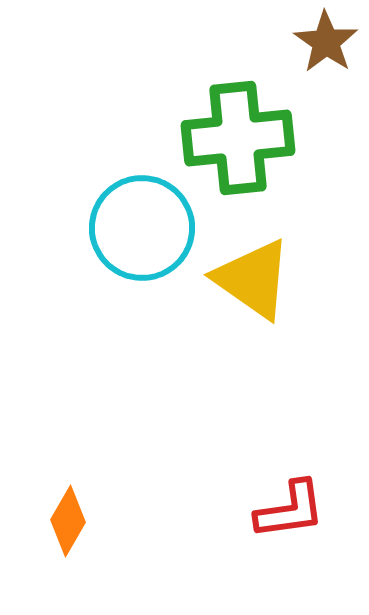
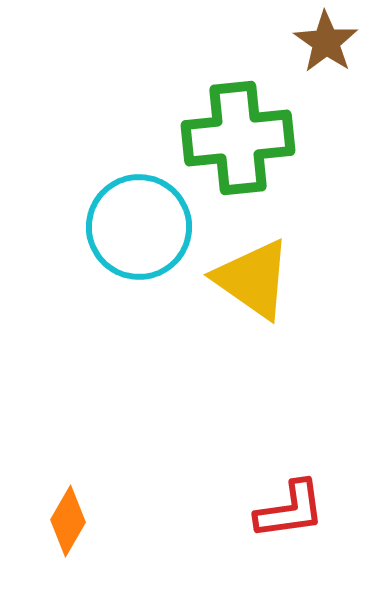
cyan circle: moved 3 px left, 1 px up
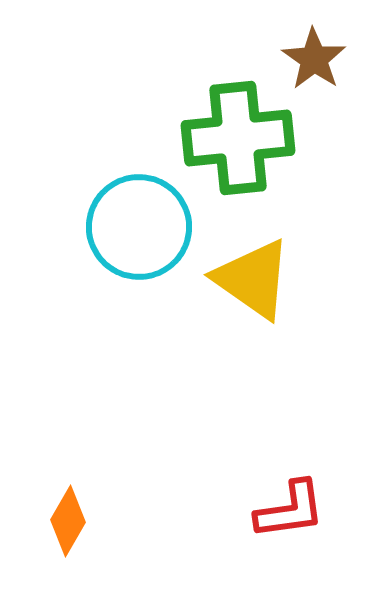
brown star: moved 12 px left, 17 px down
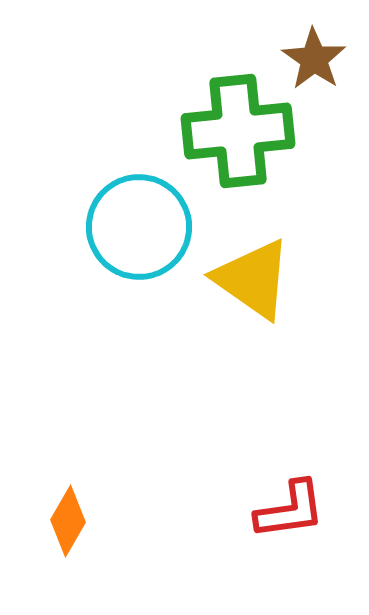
green cross: moved 7 px up
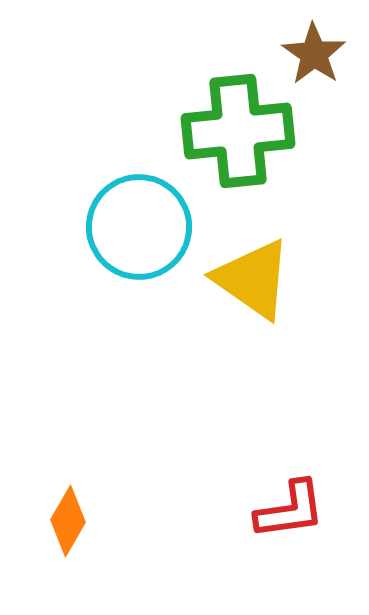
brown star: moved 5 px up
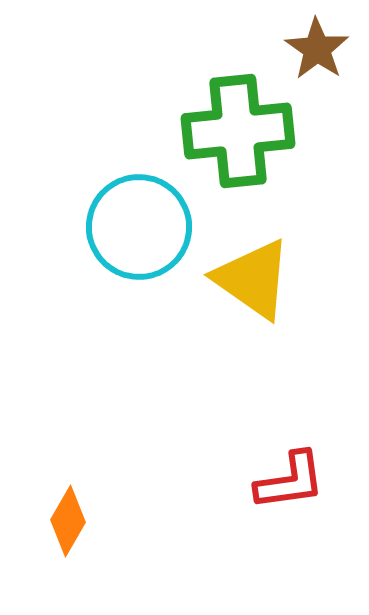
brown star: moved 3 px right, 5 px up
red L-shape: moved 29 px up
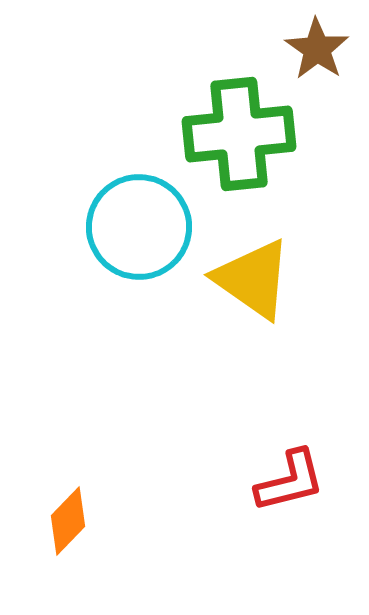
green cross: moved 1 px right, 3 px down
red L-shape: rotated 6 degrees counterclockwise
orange diamond: rotated 14 degrees clockwise
